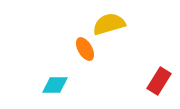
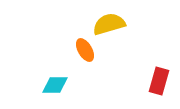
orange ellipse: moved 1 px down
red rectangle: rotated 16 degrees counterclockwise
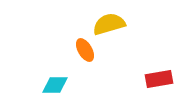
red rectangle: moved 2 px up; rotated 64 degrees clockwise
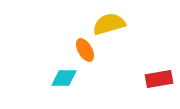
cyan diamond: moved 9 px right, 7 px up
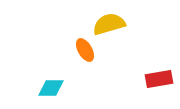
cyan diamond: moved 13 px left, 10 px down
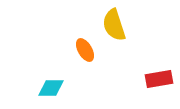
yellow semicircle: moved 5 px right, 1 px down; rotated 92 degrees counterclockwise
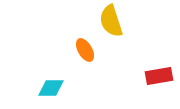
yellow semicircle: moved 3 px left, 4 px up
red rectangle: moved 3 px up
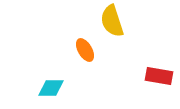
yellow semicircle: moved 1 px right
red rectangle: rotated 20 degrees clockwise
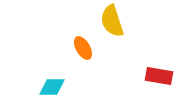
orange ellipse: moved 2 px left, 2 px up
cyan diamond: moved 1 px right, 1 px up
